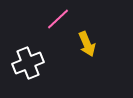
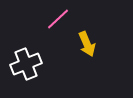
white cross: moved 2 px left, 1 px down
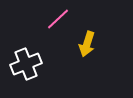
yellow arrow: rotated 40 degrees clockwise
